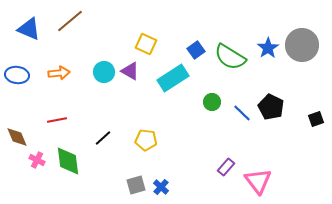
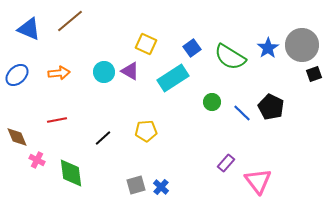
blue square: moved 4 px left, 2 px up
blue ellipse: rotated 50 degrees counterclockwise
black square: moved 2 px left, 45 px up
yellow pentagon: moved 9 px up; rotated 10 degrees counterclockwise
green diamond: moved 3 px right, 12 px down
purple rectangle: moved 4 px up
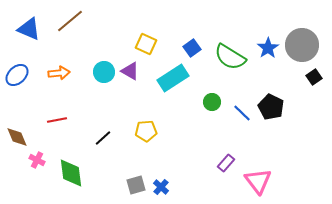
black square: moved 3 px down; rotated 14 degrees counterclockwise
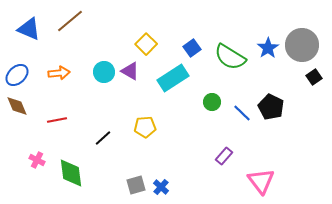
yellow square: rotated 20 degrees clockwise
yellow pentagon: moved 1 px left, 4 px up
brown diamond: moved 31 px up
purple rectangle: moved 2 px left, 7 px up
pink triangle: moved 3 px right
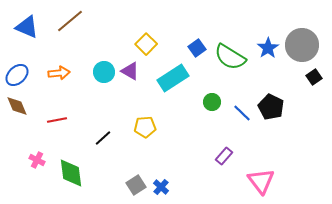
blue triangle: moved 2 px left, 2 px up
blue square: moved 5 px right
gray square: rotated 18 degrees counterclockwise
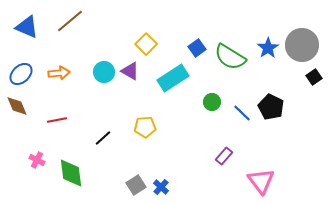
blue ellipse: moved 4 px right, 1 px up
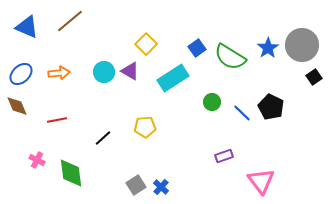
purple rectangle: rotated 30 degrees clockwise
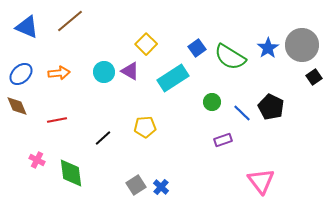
purple rectangle: moved 1 px left, 16 px up
